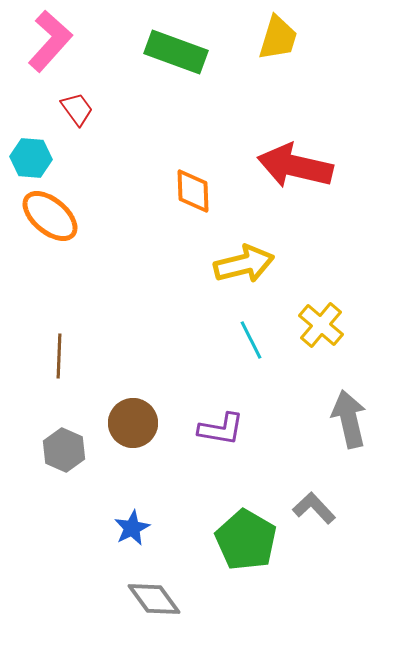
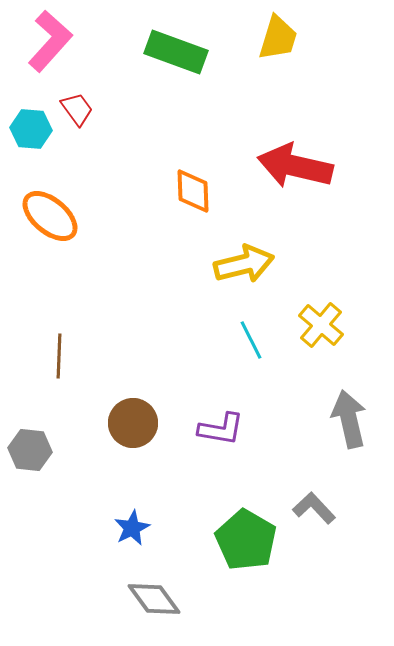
cyan hexagon: moved 29 px up
gray hexagon: moved 34 px left; rotated 18 degrees counterclockwise
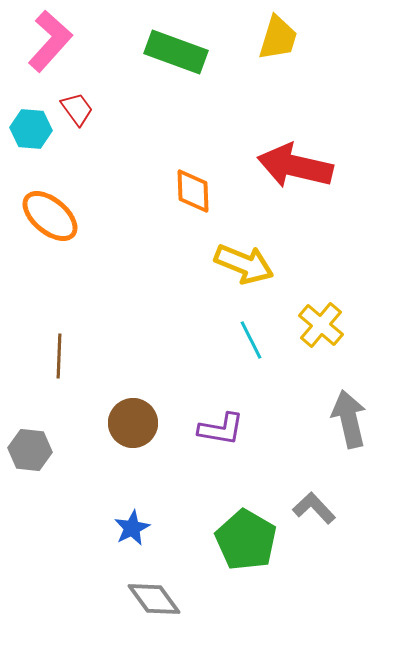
yellow arrow: rotated 36 degrees clockwise
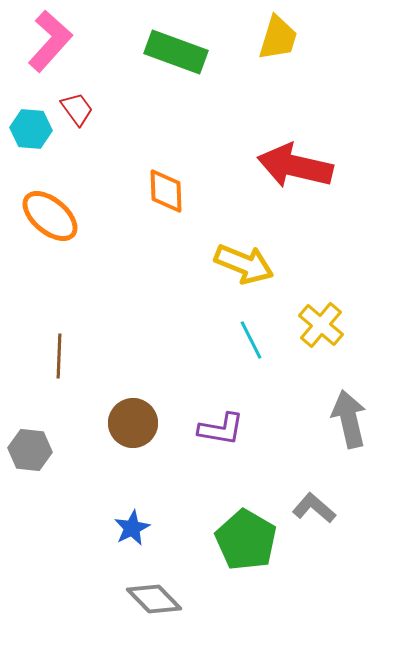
orange diamond: moved 27 px left
gray L-shape: rotated 6 degrees counterclockwise
gray diamond: rotated 8 degrees counterclockwise
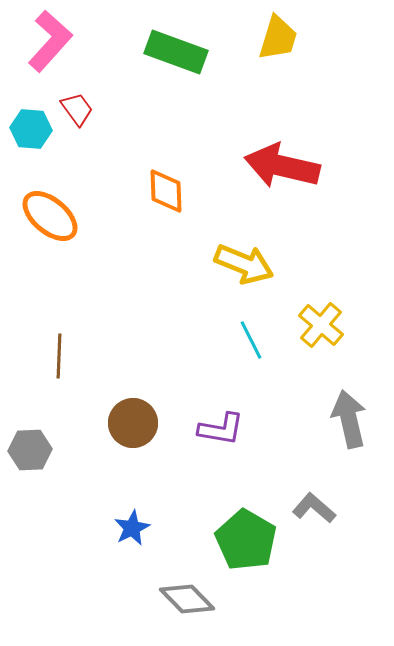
red arrow: moved 13 px left
gray hexagon: rotated 9 degrees counterclockwise
gray diamond: moved 33 px right
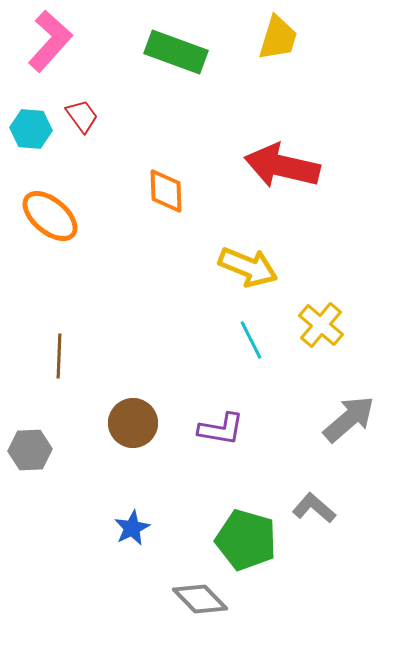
red trapezoid: moved 5 px right, 7 px down
yellow arrow: moved 4 px right, 3 px down
gray arrow: rotated 62 degrees clockwise
green pentagon: rotated 14 degrees counterclockwise
gray diamond: moved 13 px right
